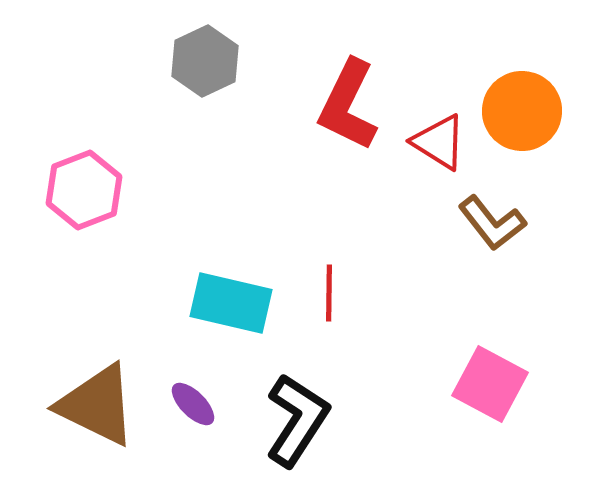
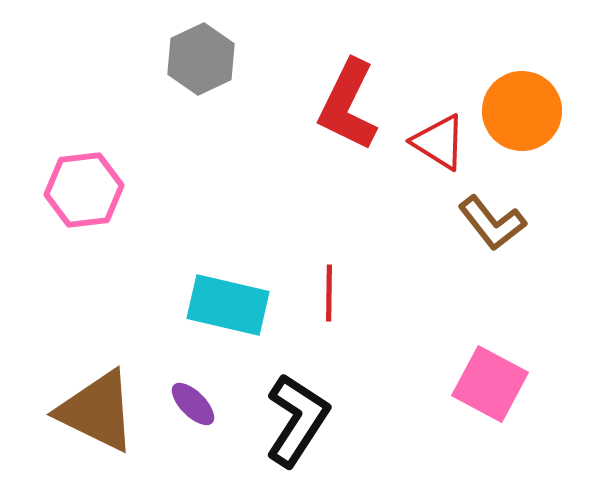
gray hexagon: moved 4 px left, 2 px up
pink hexagon: rotated 14 degrees clockwise
cyan rectangle: moved 3 px left, 2 px down
brown triangle: moved 6 px down
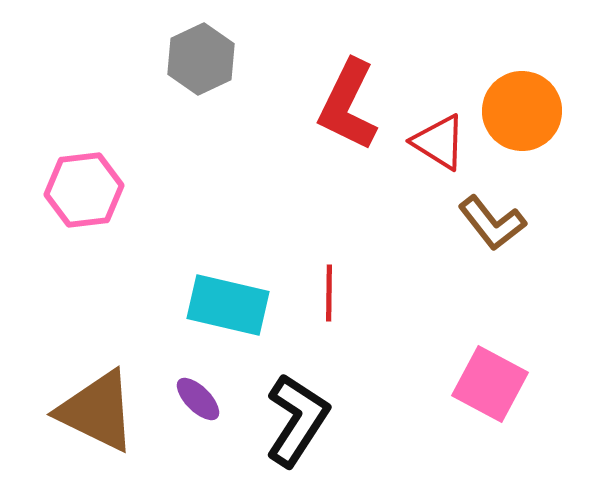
purple ellipse: moved 5 px right, 5 px up
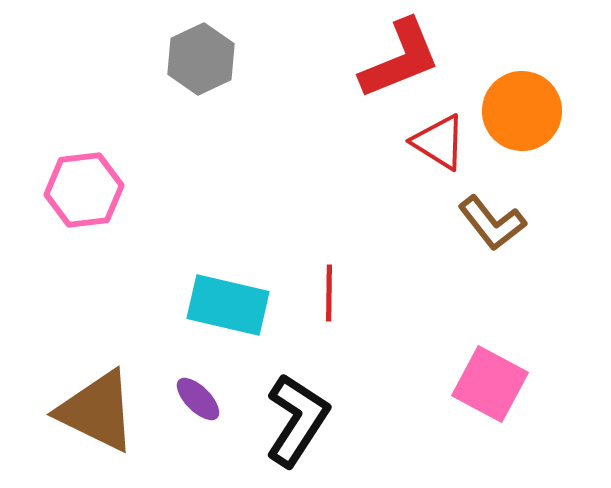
red L-shape: moved 52 px right, 46 px up; rotated 138 degrees counterclockwise
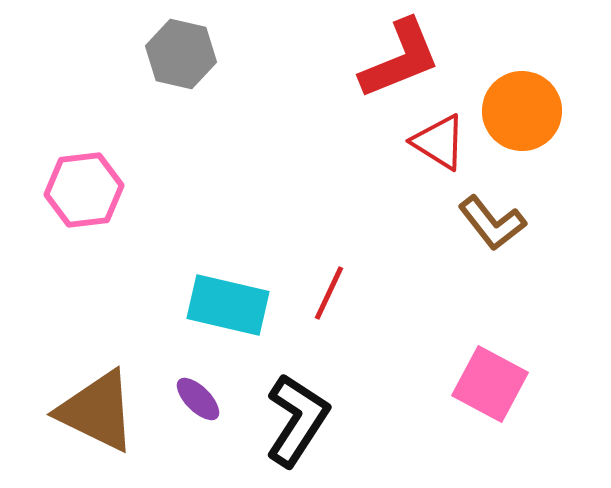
gray hexagon: moved 20 px left, 5 px up; rotated 22 degrees counterclockwise
red line: rotated 24 degrees clockwise
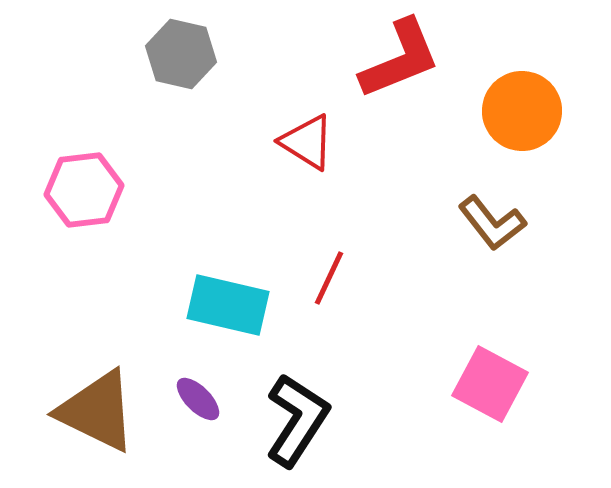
red triangle: moved 132 px left
red line: moved 15 px up
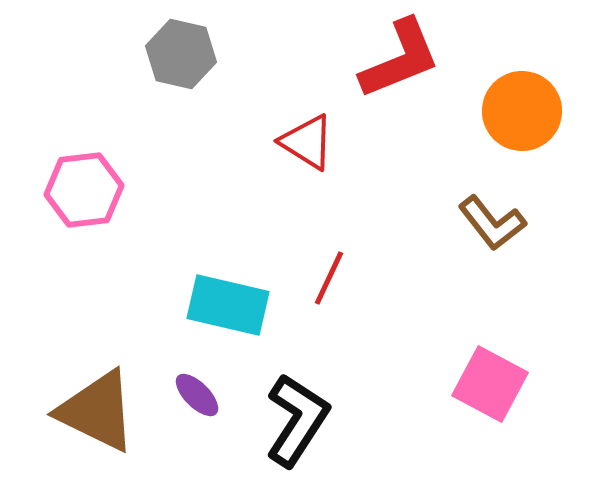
purple ellipse: moved 1 px left, 4 px up
